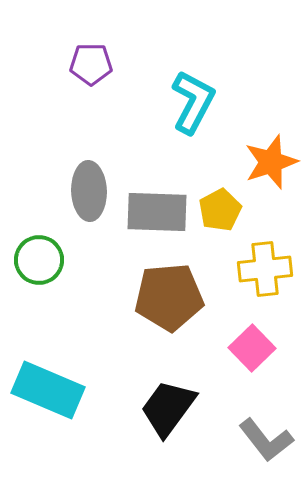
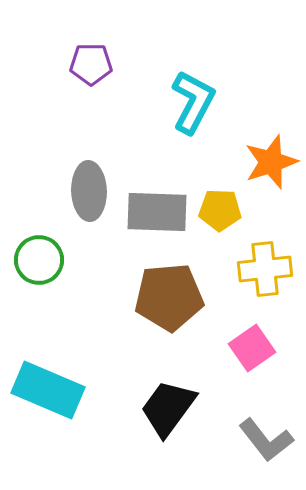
yellow pentagon: rotated 30 degrees clockwise
pink square: rotated 9 degrees clockwise
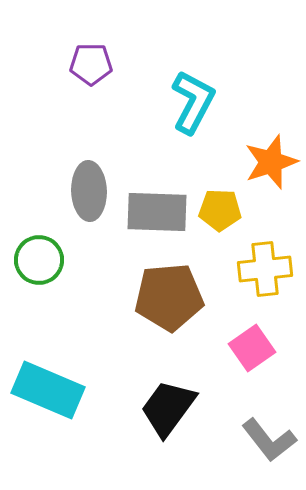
gray L-shape: moved 3 px right
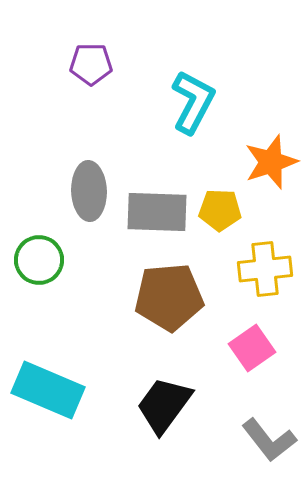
black trapezoid: moved 4 px left, 3 px up
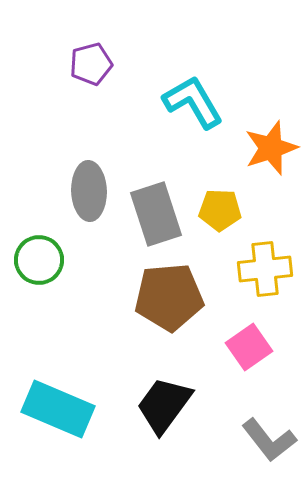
purple pentagon: rotated 15 degrees counterclockwise
cyan L-shape: rotated 58 degrees counterclockwise
orange star: moved 14 px up
gray rectangle: moved 1 px left, 2 px down; rotated 70 degrees clockwise
pink square: moved 3 px left, 1 px up
cyan rectangle: moved 10 px right, 19 px down
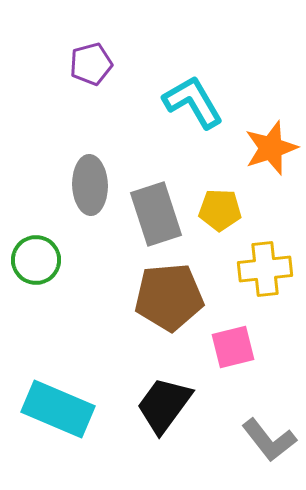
gray ellipse: moved 1 px right, 6 px up
green circle: moved 3 px left
pink square: moved 16 px left; rotated 21 degrees clockwise
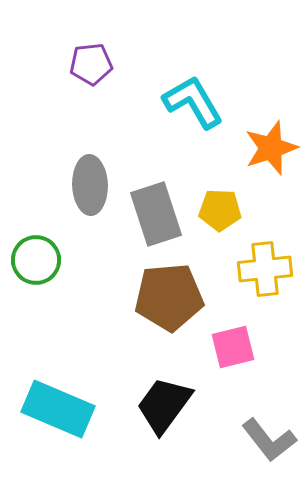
purple pentagon: rotated 9 degrees clockwise
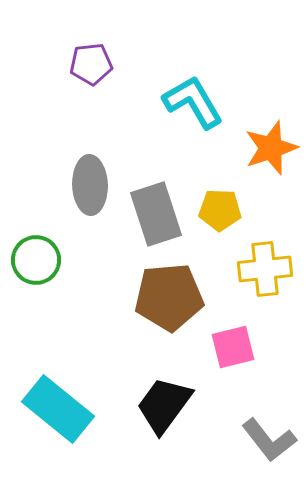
cyan rectangle: rotated 16 degrees clockwise
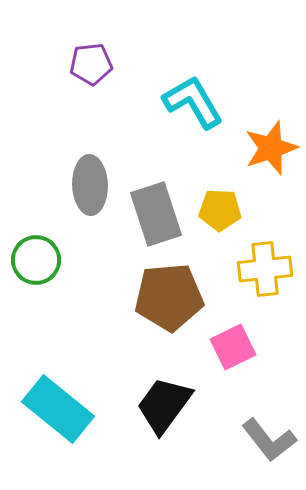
pink square: rotated 12 degrees counterclockwise
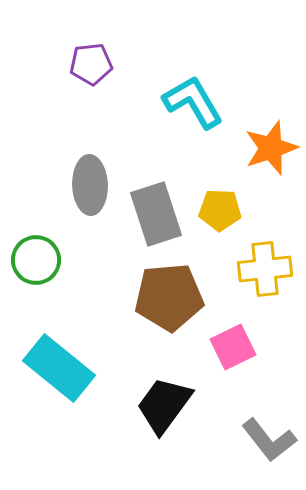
cyan rectangle: moved 1 px right, 41 px up
